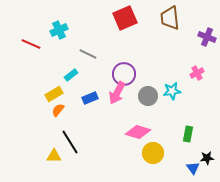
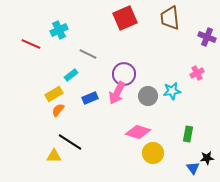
black line: rotated 25 degrees counterclockwise
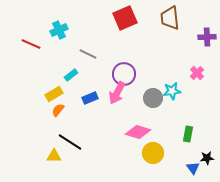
purple cross: rotated 24 degrees counterclockwise
pink cross: rotated 16 degrees counterclockwise
gray circle: moved 5 px right, 2 px down
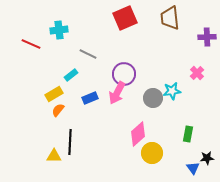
cyan cross: rotated 18 degrees clockwise
pink diamond: moved 2 px down; rotated 60 degrees counterclockwise
black line: rotated 60 degrees clockwise
yellow circle: moved 1 px left
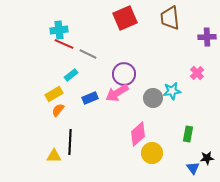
red line: moved 33 px right
pink arrow: rotated 30 degrees clockwise
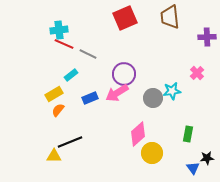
brown trapezoid: moved 1 px up
black line: rotated 65 degrees clockwise
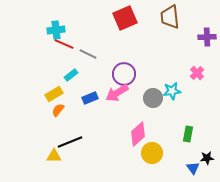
cyan cross: moved 3 px left
